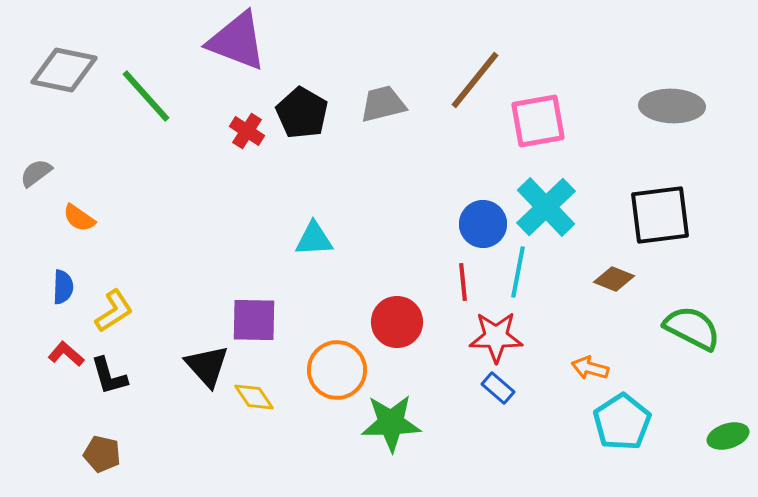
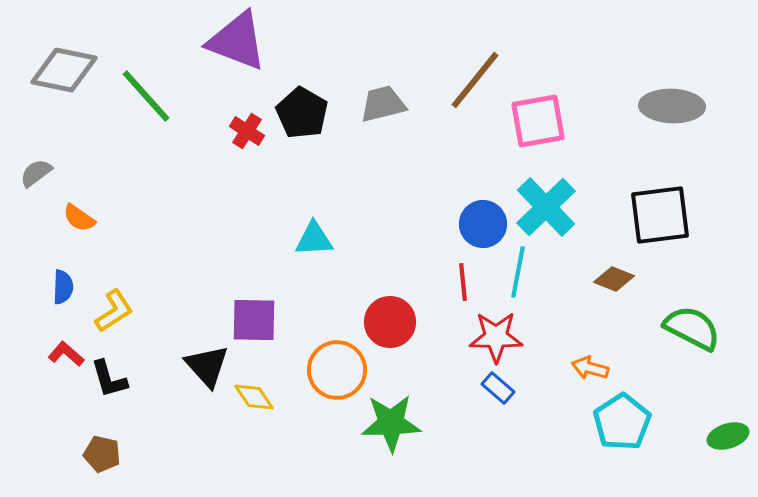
red circle: moved 7 px left
black L-shape: moved 3 px down
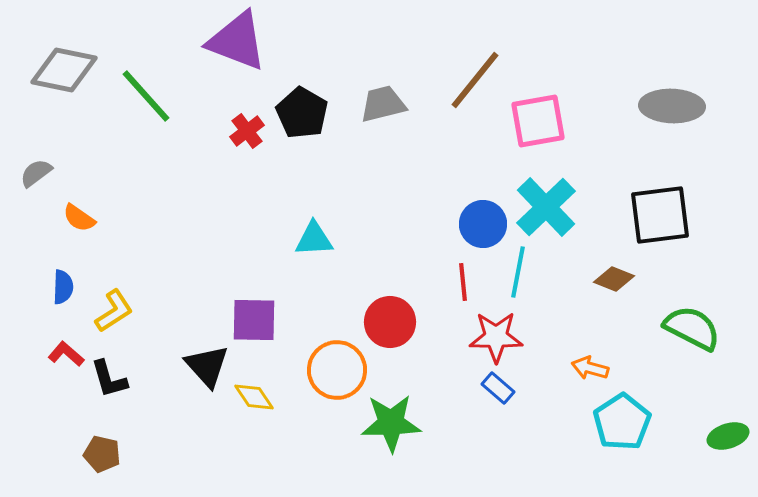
red cross: rotated 20 degrees clockwise
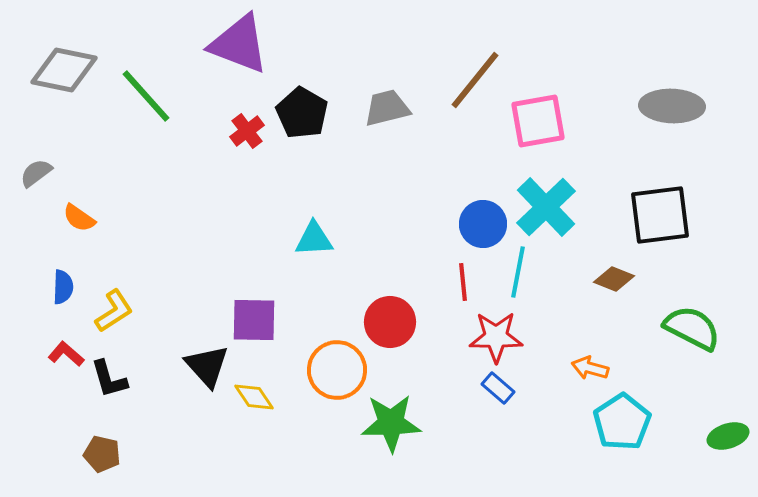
purple triangle: moved 2 px right, 3 px down
gray trapezoid: moved 4 px right, 4 px down
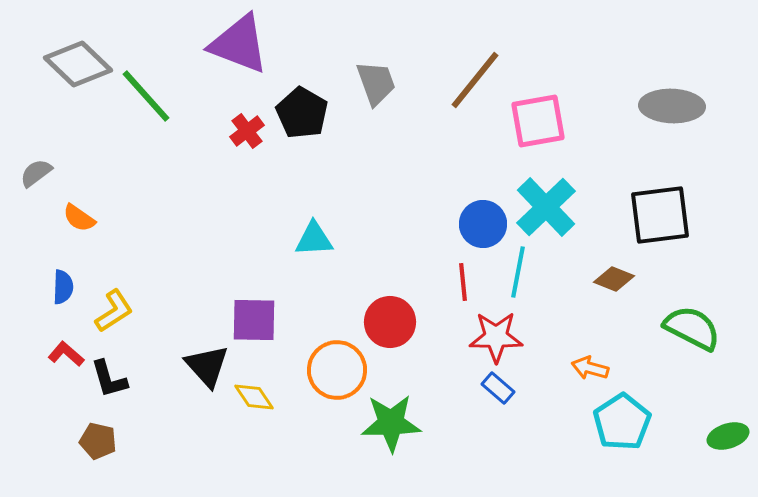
gray diamond: moved 14 px right, 6 px up; rotated 32 degrees clockwise
gray trapezoid: moved 11 px left, 25 px up; rotated 84 degrees clockwise
brown pentagon: moved 4 px left, 13 px up
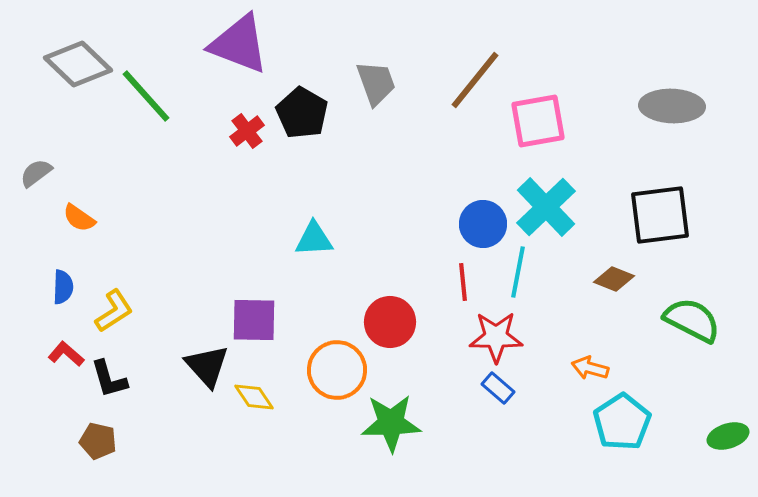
green semicircle: moved 8 px up
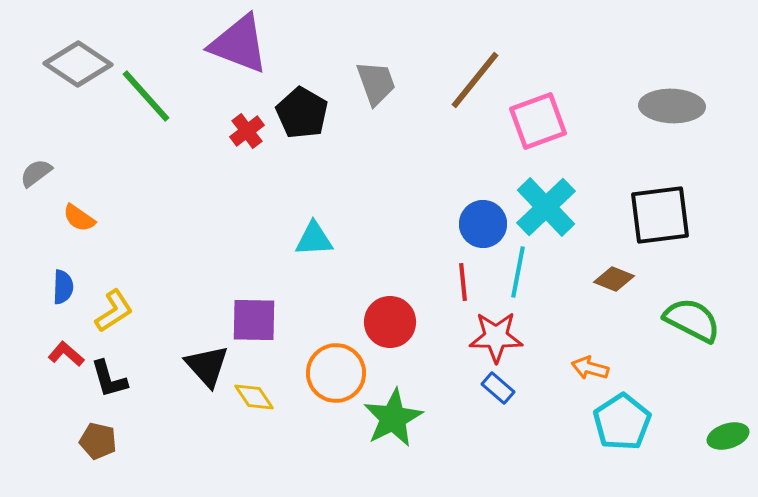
gray diamond: rotated 10 degrees counterclockwise
pink square: rotated 10 degrees counterclockwise
orange circle: moved 1 px left, 3 px down
green star: moved 2 px right, 5 px up; rotated 26 degrees counterclockwise
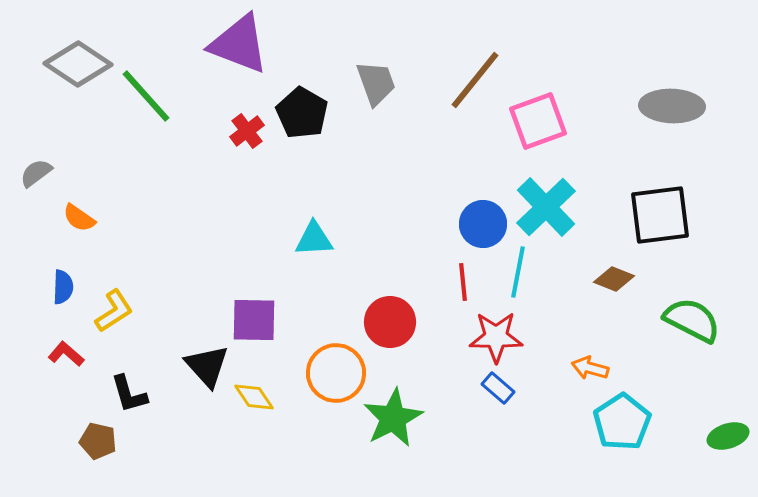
black L-shape: moved 20 px right, 15 px down
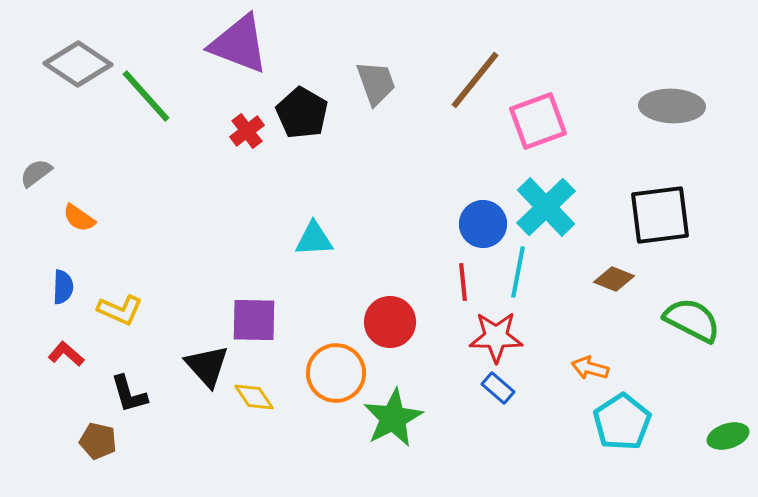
yellow L-shape: moved 6 px right, 1 px up; rotated 57 degrees clockwise
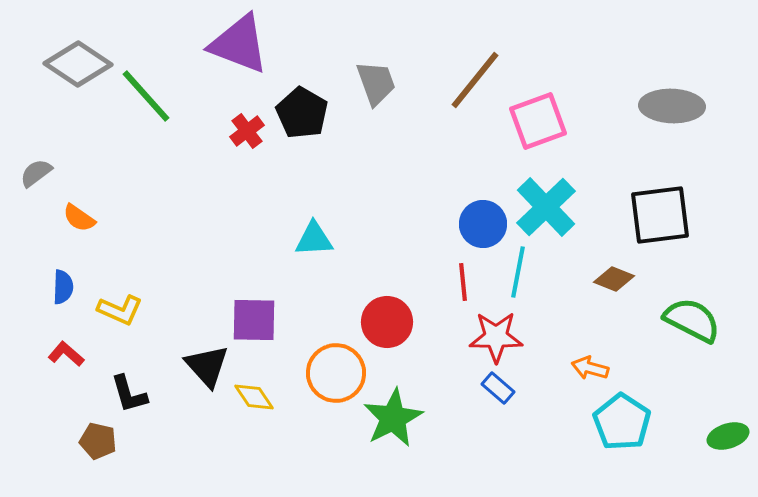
red circle: moved 3 px left
cyan pentagon: rotated 6 degrees counterclockwise
